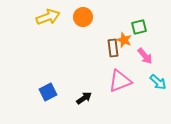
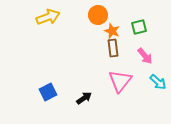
orange circle: moved 15 px right, 2 px up
orange star: moved 12 px left, 9 px up
pink triangle: rotated 30 degrees counterclockwise
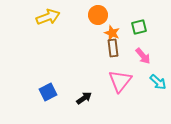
orange star: moved 2 px down
pink arrow: moved 2 px left
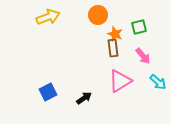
orange star: moved 3 px right, 1 px down
pink triangle: rotated 20 degrees clockwise
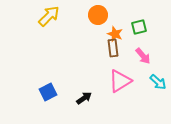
yellow arrow: moved 1 px right, 1 px up; rotated 25 degrees counterclockwise
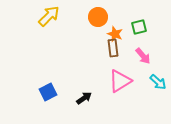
orange circle: moved 2 px down
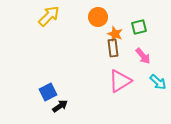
black arrow: moved 24 px left, 8 px down
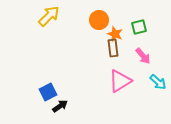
orange circle: moved 1 px right, 3 px down
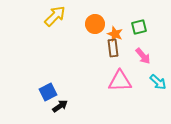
yellow arrow: moved 6 px right
orange circle: moved 4 px left, 4 px down
pink triangle: rotated 30 degrees clockwise
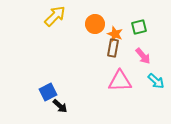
brown rectangle: rotated 18 degrees clockwise
cyan arrow: moved 2 px left, 1 px up
black arrow: rotated 77 degrees clockwise
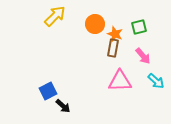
blue square: moved 1 px up
black arrow: moved 3 px right
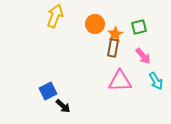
yellow arrow: rotated 25 degrees counterclockwise
orange star: rotated 21 degrees clockwise
cyan arrow: rotated 18 degrees clockwise
